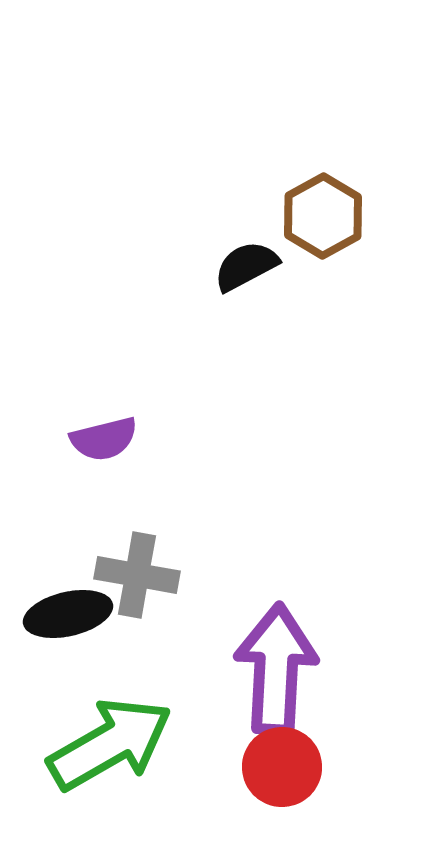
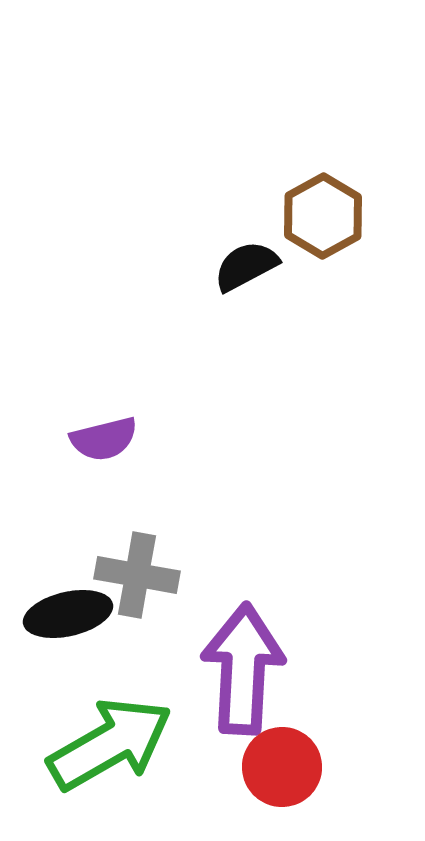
purple arrow: moved 33 px left
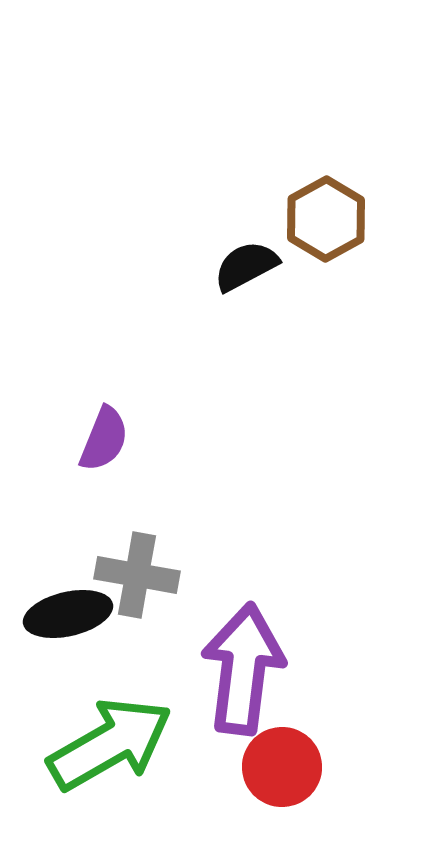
brown hexagon: moved 3 px right, 3 px down
purple semicircle: rotated 54 degrees counterclockwise
purple arrow: rotated 4 degrees clockwise
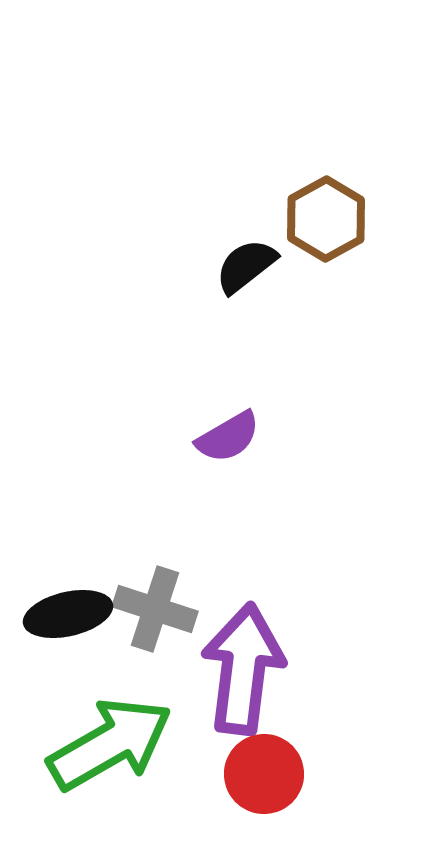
black semicircle: rotated 10 degrees counterclockwise
purple semicircle: moved 124 px right, 2 px up; rotated 38 degrees clockwise
gray cross: moved 18 px right, 34 px down; rotated 8 degrees clockwise
red circle: moved 18 px left, 7 px down
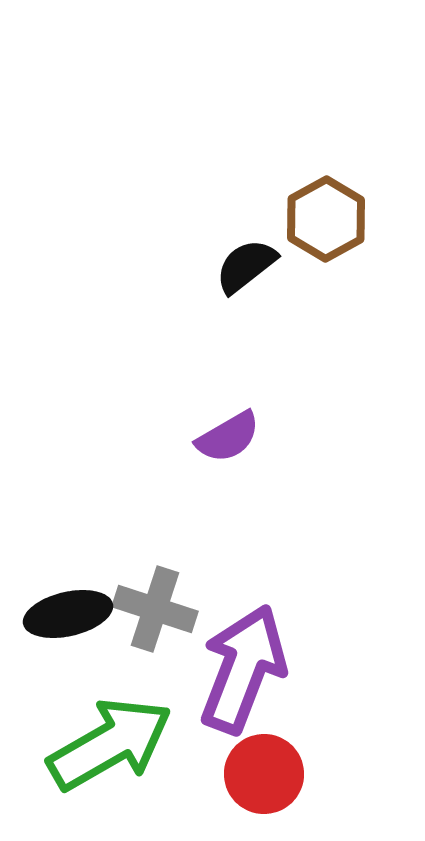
purple arrow: rotated 14 degrees clockwise
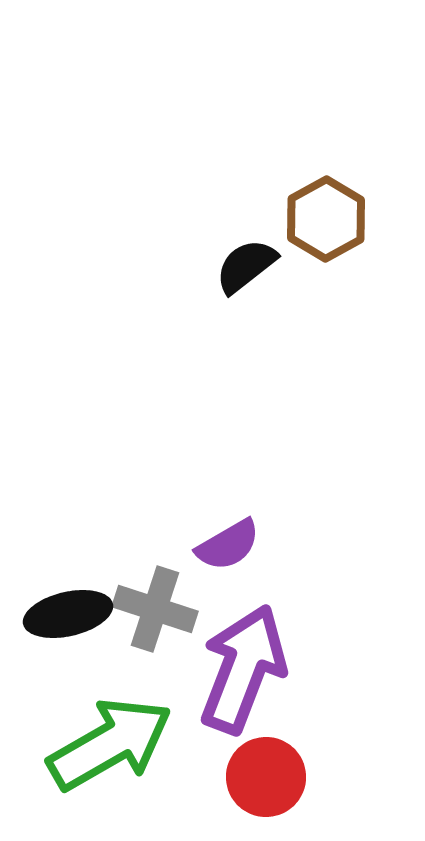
purple semicircle: moved 108 px down
red circle: moved 2 px right, 3 px down
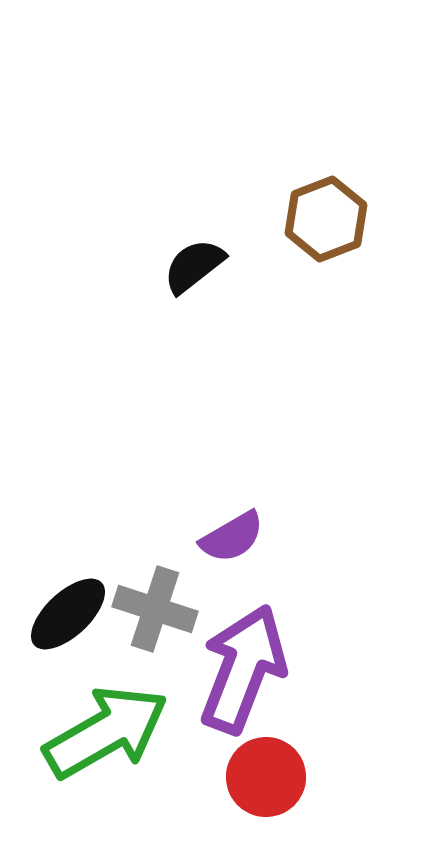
brown hexagon: rotated 8 degrees clockwise
black semicircle: moved 52 px left
purple semicircle: moved 4 px right, 8 px up
black ellipse: rotated 30 degrees counterclockwise
green arrow: moved 4 px left, 12 px up
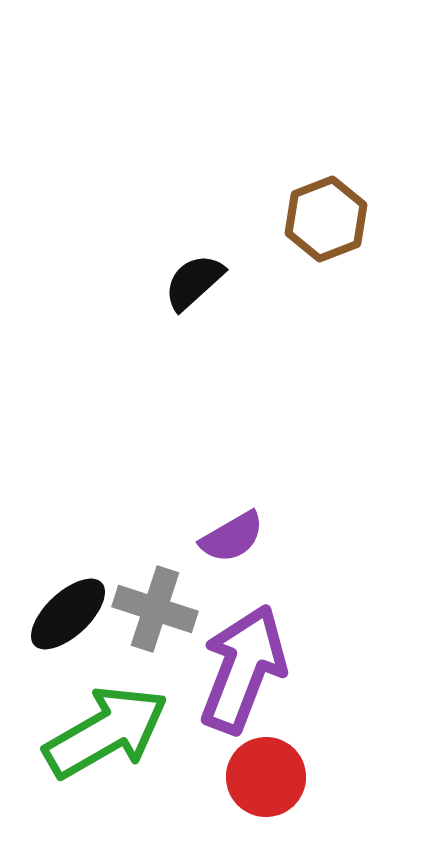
black semicircle: moved 16 px down; rotated 4 degrees counterclockwise
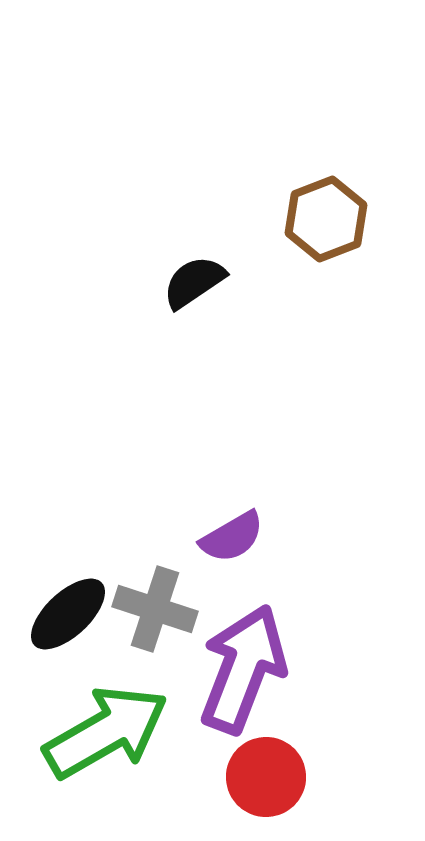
black semicircle: rotated 8 degrees clockwise
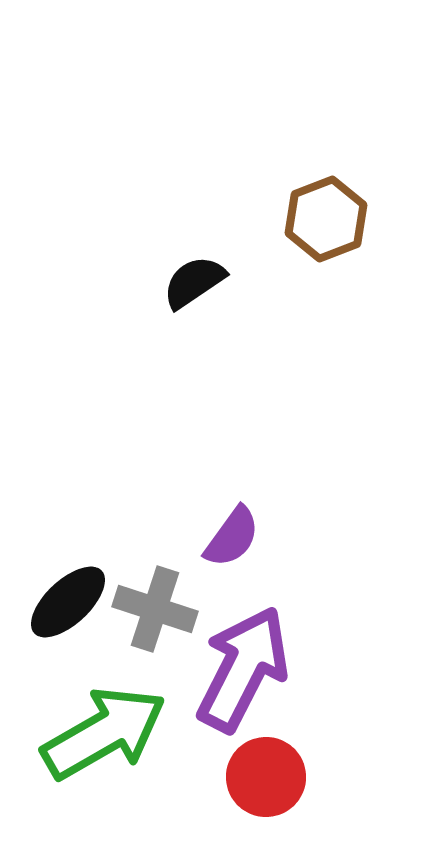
purple semicircle: rotated 24 degrees counterclockwise
black ellipse: moved 12 px up
purple arrow: rotated 6 degrees clockwise
green arrow: moved 2 px left, 1 px down
